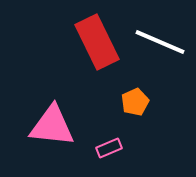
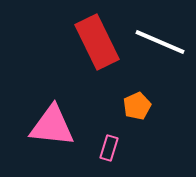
orange pentagon: moved 2 px right, 4 px down
pink rectangle: rotated 50 degrees counterclockwise
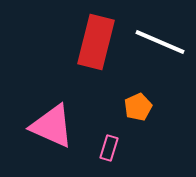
red rectangle: moved 1 px left; rotated 40 degrees clockwise
orange pentagon: moved 1 px right, 1 px down
pink triangle: rotated 18 degrees clockwise
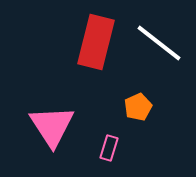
white line: moved 1 px left, 1 px down; rotated 15 degrees clockwise
pink triangle: rotated 33 degrees clockwise
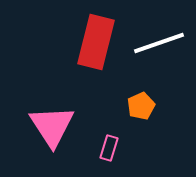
white line: rotated 57 degrees counterclockwise
orange pentagon: moved 3 px right, 1 px up
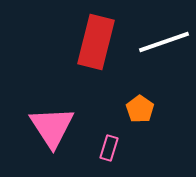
white line: moved 5 px right, 1 px up
orange pentagon: moved 1 px left, 3 px down; rotated 12 degrees counterclockwise
pink triangle: moved 1 px down
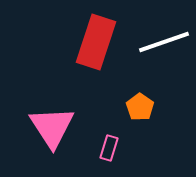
red rectangle: rotated 4 degrees clockwise
orange pentagon: moved 2 px up
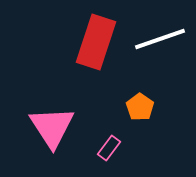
white line: moved 4 px left, 3 px up
pink rectangle: rotated 20 degrees clockwise
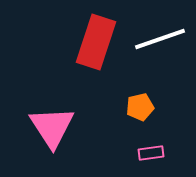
orange pentagon: rotated 24 degrees clockwise
pink rectangle: moved 42 px right, 5 px down; rotated 45 degrees clockwise
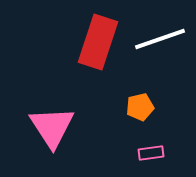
red rectangle: moved 2 px right
